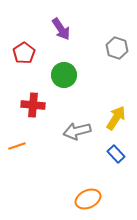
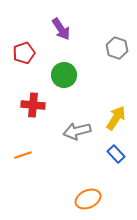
red pentagon: rotated 15 degrees clockwise
orange line: moved 6 px right, 9 px down
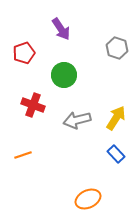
red cross: rotated 15 degrees clockwise
gray arrow: moved 11 px up
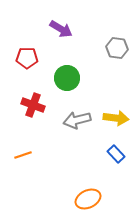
purple arrow: rotated 25 degrees counterclockwise
gray hexagon: rotated 10 degrees counterclockwise
red pentagon: moved 3 px right, 5 px down; rotated 20 degrees clockwise
green circle: moved 3 px right, 3 px down
yellow arrow: rotated 65 degrees clockwise
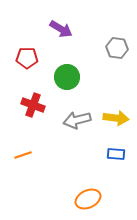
green circle: moved 1 px up
blue rectangle: rotated 42 degrees counterclockwise
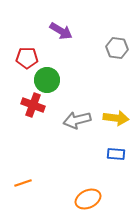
purple arrow: moved 2 px down
green circle: moved 20 px left, 3 px down
orange line: moved 28 px down
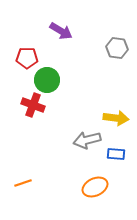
gray arrow: moved 10 px right, 20 px down
orange ellipse: moved 7 px right, 12 px up
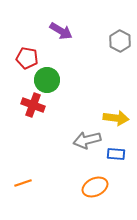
gray hexagon: moved 3 px right, 7 px up; rotated 20 degrees clockwise
red pentagon: rotated 10 degrees clockwise
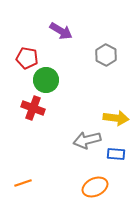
gray hexagon: moved 14 px left, 14 px down
green circle: moved 1 px left
red cross: moved 3 px down
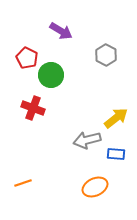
red pentagon: rotated 15 degrees clockwise
green circle: moved 5 px right, 5 px up
yellow arrow: rotated 45 degrees counterclockwise
